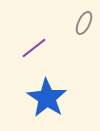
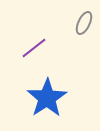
blue star: rotated 6 degrees clockwise
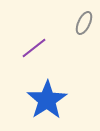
blue star: moved 2 px down
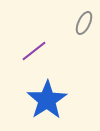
purple line: moved 3 px down
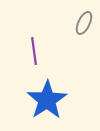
purple line: rotated 60 degrees counterclockwise
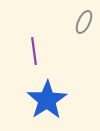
gray ellipse: moved 1 px up
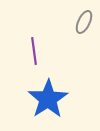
blue star: moved 1 px right, 1 px up
